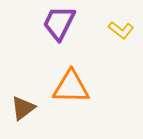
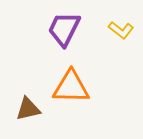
purple trapezoid: moved 5 px right, 6 px down
brown triangle: moved 5 px right, 1 px down; rotated 24 degrees clockwise
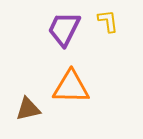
yellow L-shape: moved 13 px left, 9 px up; rotated 135 degrees counterclockwise
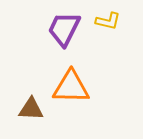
yellow L-shape: rotated 110 degrees clockwise
brown triangle: moved 3 px right; rotated 16 degrees clockwise
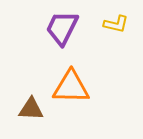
yellow L-shape: moved 8 px right, 3 px down
purple trapezoid: moved 2 px left, 1 px up
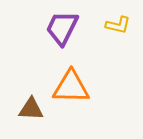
yellow L-shape: moved 2 px right, 1 px down
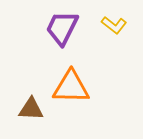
yellow L-shape: moved 4 px left; rotated 25 degrees clockwise
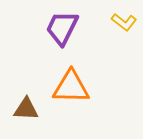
yellow L-shape: moved 10 px right, 3 px up
brown triangle: moved 5 px left
